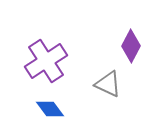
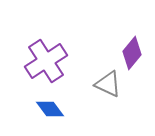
purple diamond: moved 1 px right, 7 px down; rotated 12 degrees clockwise
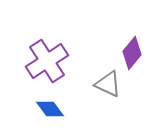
purple cross: moved 1 px right
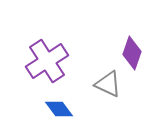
purple diamond: rotated 20 degrees counterclockwise
blue diamond: moved 9 px right
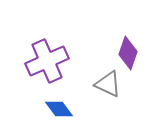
purple diamond: moved 4 px left
purple cross: rotated 9 degrees clockwise
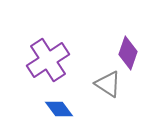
purple cross: moved 1 px right, 1 px up; rotated 9 degrees counterclockwise
gray triangle: rotated 8 degrees clockwise
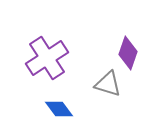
purple cross: moved 1 px left, 2 px up
gray triangle: rotated 16 degrees counterclockwise
